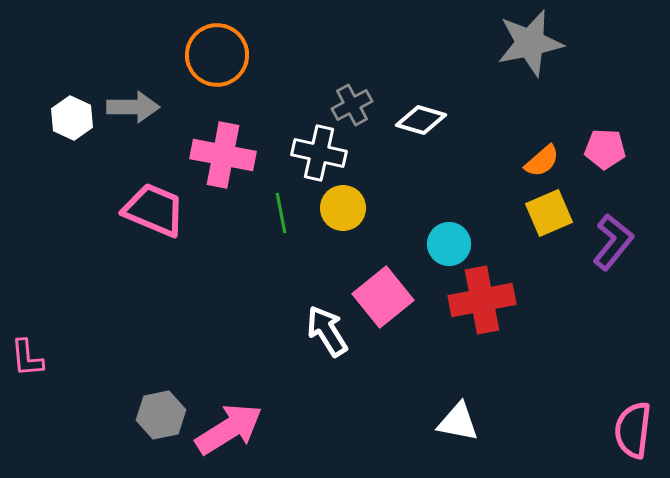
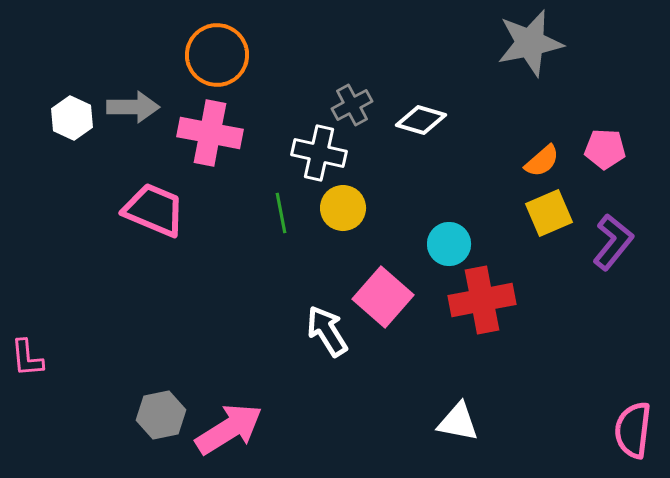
pink cross: moved 13 px left, 22 px up
pink square: rotated 10 degrees counterclockwise
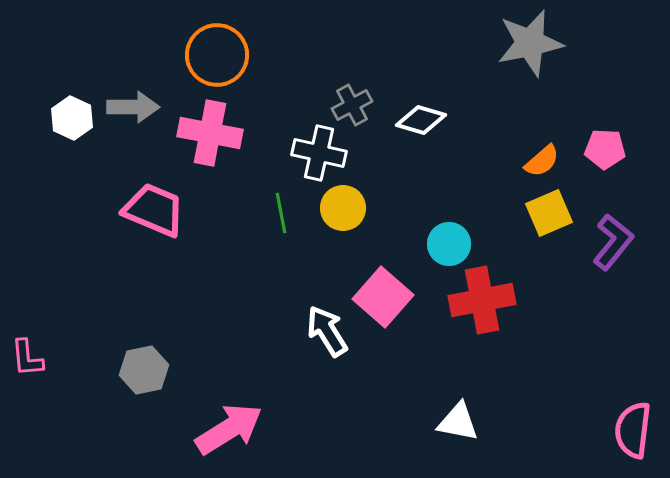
gray hexagon: moved 17 px left, 45 px up
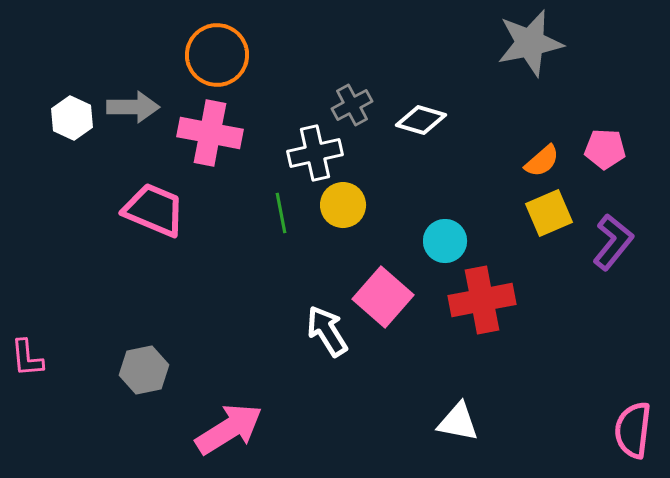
white cross: moved 4 px left; rotated 26 degrees counterclockwise
yellow circle: moved 3 px up
cyan circle: moved 4 px left, 3 px up
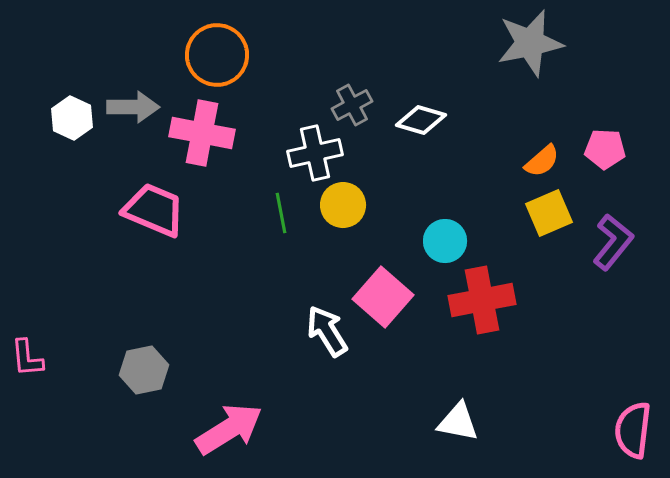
pink cross: moved 8 px left
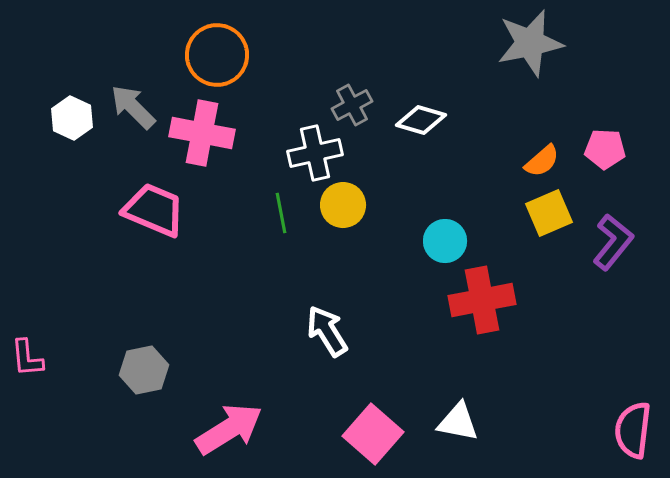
gray arrow: rotated 135 degrees counterclockwise
pink square: moved 10 px left, 137 px down
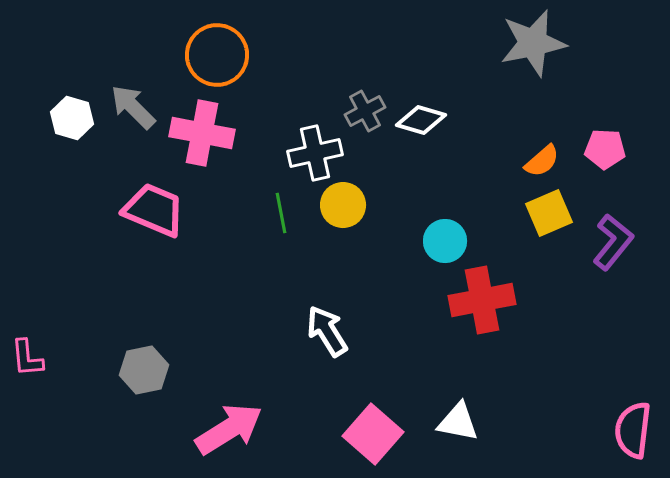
gray star: moved 3 px right
gray cross: moved 13 px right, 6 px down
white hexagon: rotated 9 degrees counterclockwise
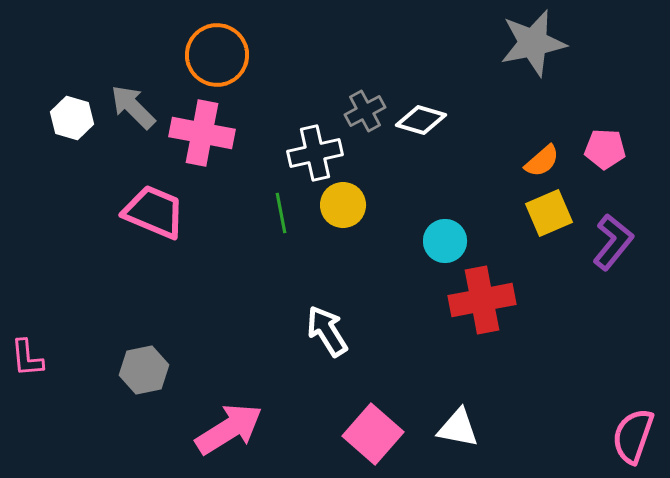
pink trapezoid: moved 2 px down
white triangle: moved 6 px down
pink semicircle: moved 6 px down; rotated 12 degrees clockwise
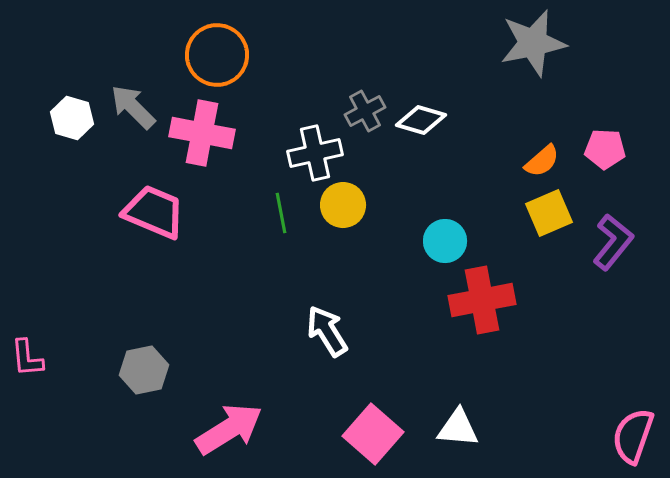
white triangle: rotated 6 degrees counterclockwise
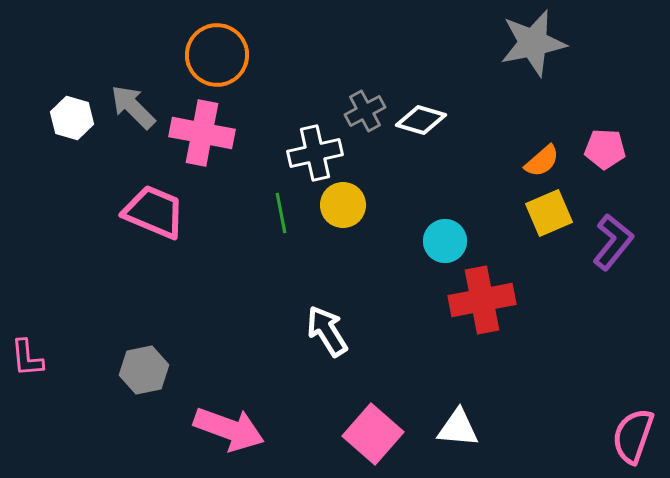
pink arrow: rotated 52 degrees clockwise
